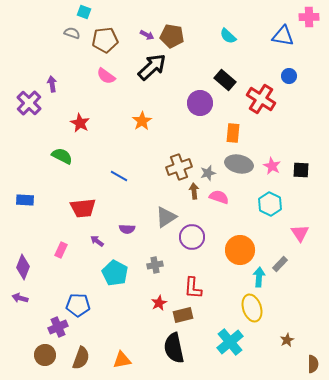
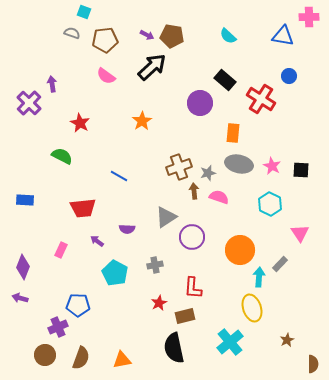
brown rectangle at (183, 315): moved 2 px right, 1 px down
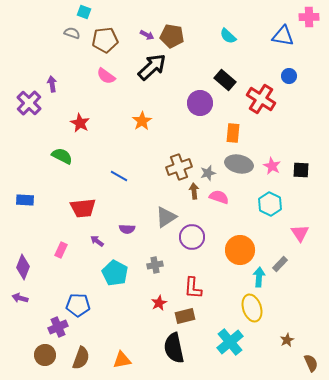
brown semicircle at (313, 364): moved 2 px left, 1 px up; rotated 24 degrees counterclockwise
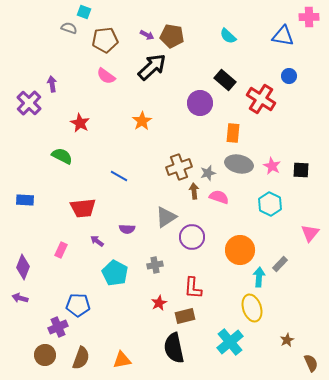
gray semicircle at (72, 33): moved 3 px left, 5 px up
pink triangle at (300, 233): moved 10 px right; rotated 12 degrees clockwise
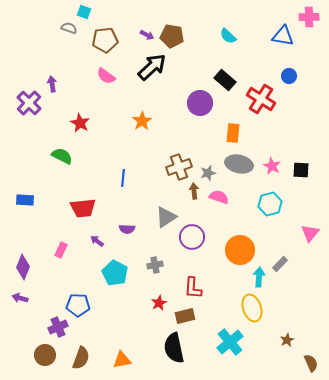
blue line at (119, 176): moved 4 px right, 2 px down; rotated 66 degrees clockwise
cyan hexagon at (270, 204): rotated 20 degrees clockwise
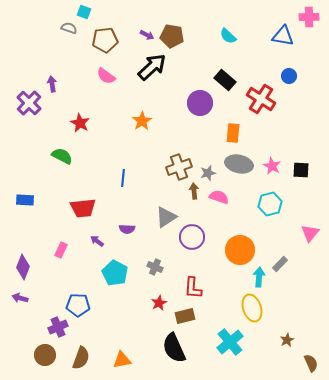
gray cross at (155, 265): moved 2 px down; rotated 35 degrees clockwise
black semicircle at (174, 348): rotated 12 degrees counterclockwise
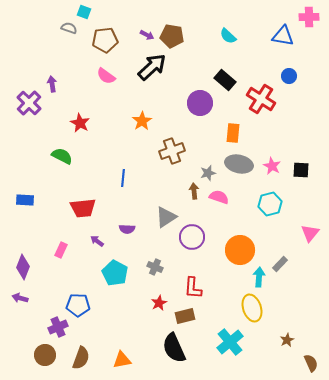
brown cross at (179, 167): moved 7 px left, 16 px up
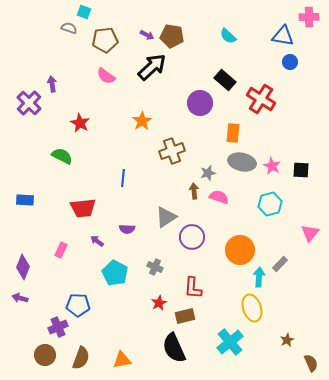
blue circle at (289, 76): moved 1 px right, 14 px up
gray ellipse at (239, 164): moved 3 px right, 2 px up
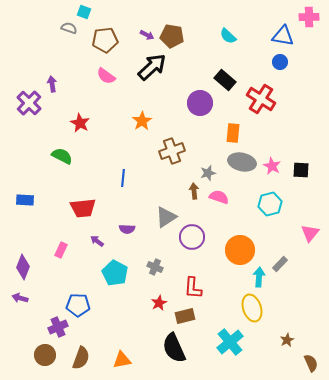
blue circle at (290, 62): moved 10 px left
